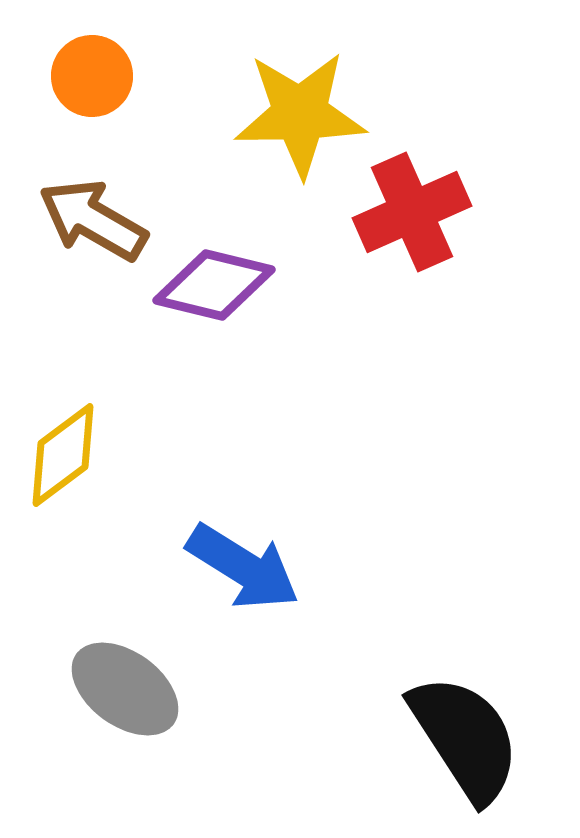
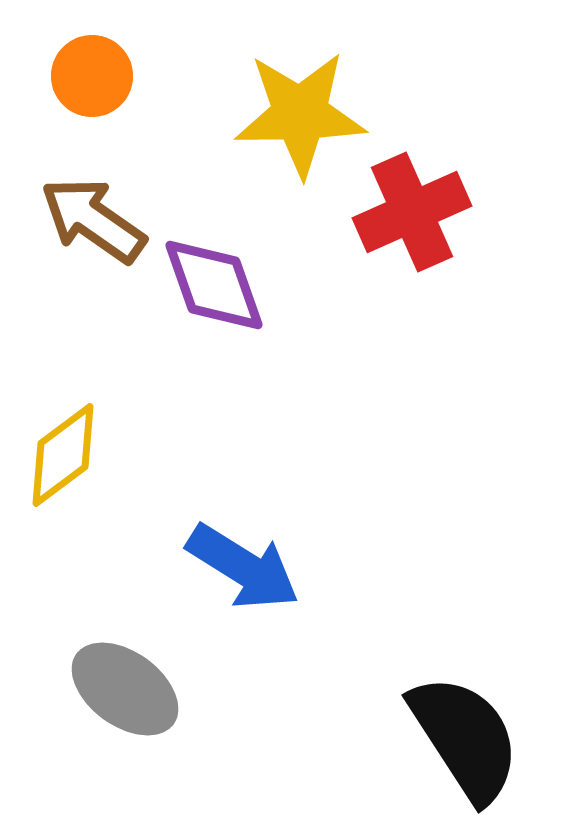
brown arrow: rotated 5 degrees clockwise
purple diamond: rotated 57 degrees clockwise
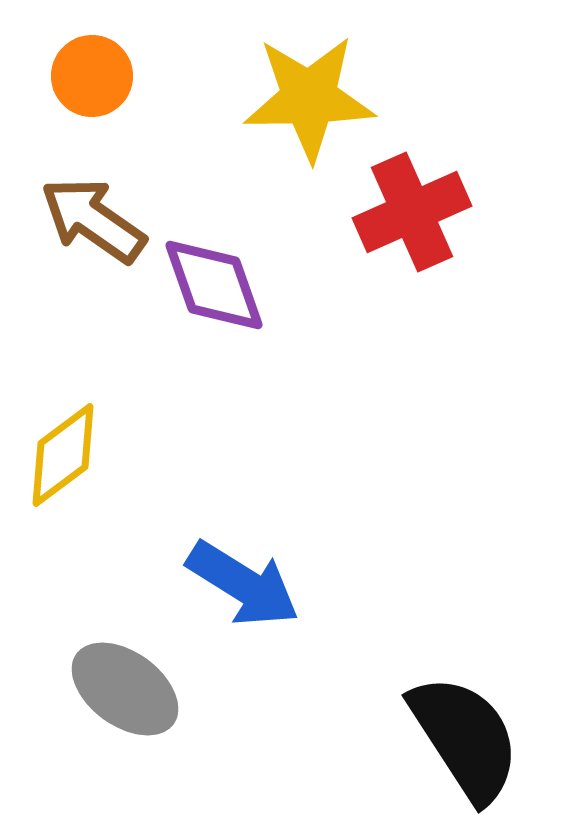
yellow star: moved 9 px right, 16 px up
blue arrow: moved 17 px down
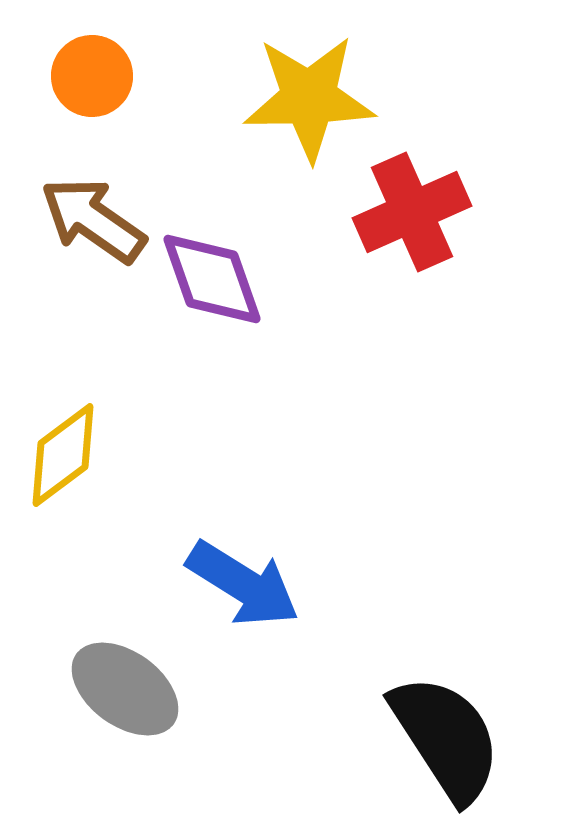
purple diamond: moved 2 px left, 6 px up
black semicircle: moved 19 px left
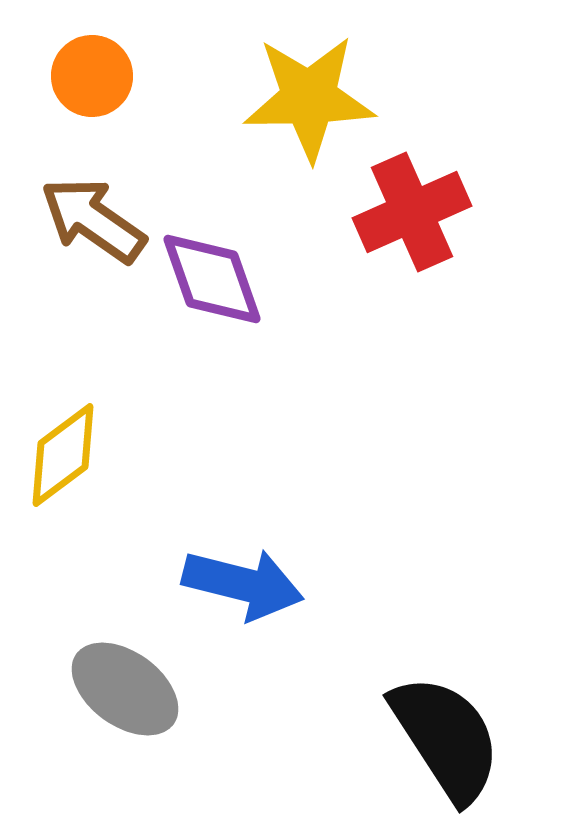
blue arrow: rotated 18 degrees counterclockwise
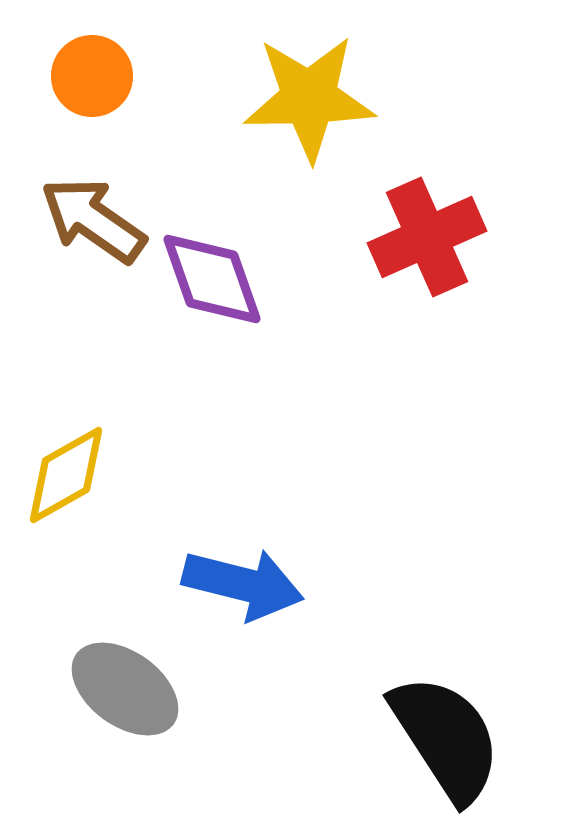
red cross: moved 15 px right, 25 px down
yellow diamond: moved 3 px right, 20 px down; rotated 7 degrees clockwise
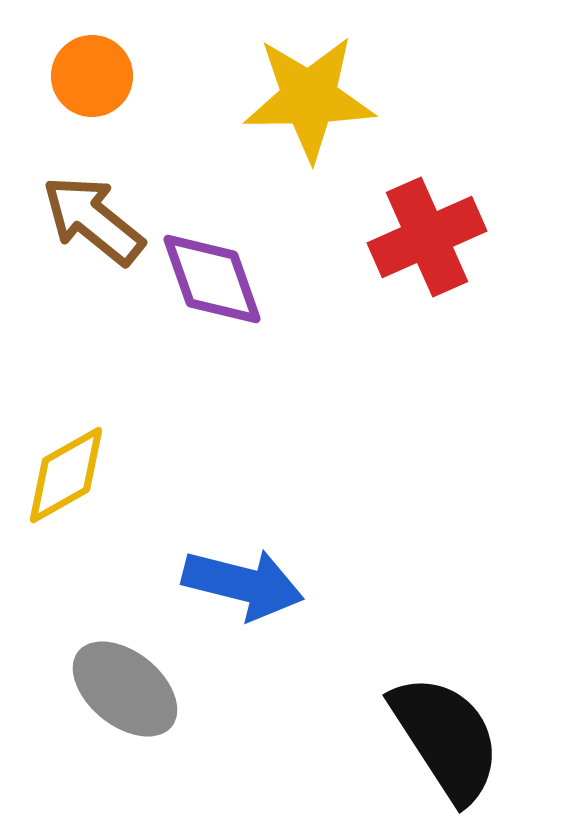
brown arrow: rotated 4 degrees clockwise
gray ellipse: rotated 3 degrees clockwise
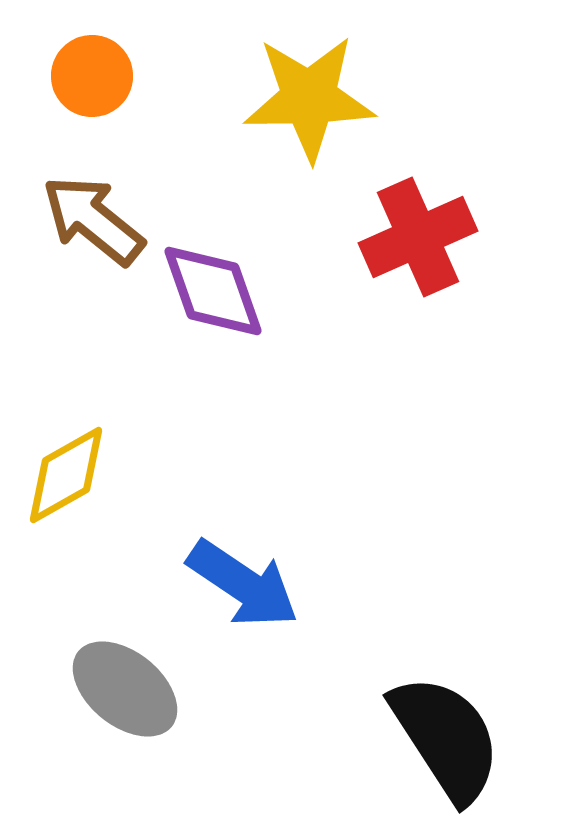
red cross: moved 9 px left
purple diamond: moved 1 px right, 12 px down
blue arrow: rotated 20 degrees clockwise
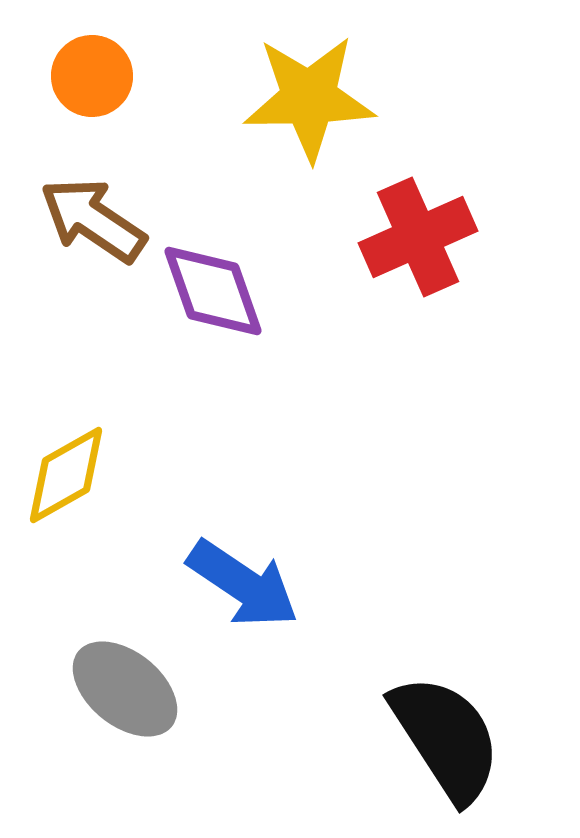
brown arrow: rotated 5 degrees counterclockwise
